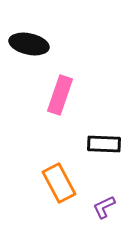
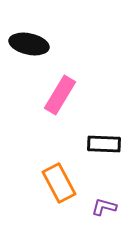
pink rectangle: rotated 12 degrees clockwise
purple L-shape: rotated 40 degrees clockwise
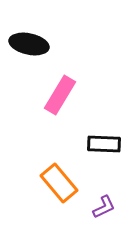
orange rectangle: rotated 12 degrees counterclockwise
purple L-shape: rotated 140 degrees clockwise
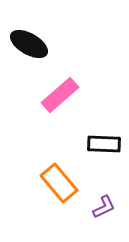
black ellipse: rotated 18 degrees clockwise
pink rectangle: rotated 18 degrees clockwise
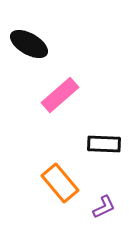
orange rectangle: moved 1 px right
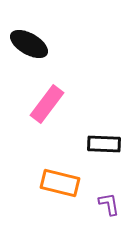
pink rectangle: moved 13 px left, 9 px down; rotated 12 degrees counterclockwise
orange rectangle: rotated 36 degrees counterclockwise
purple L-shape: moved 5 px right, 3 px up; rotated 75 degrees counterclockwise
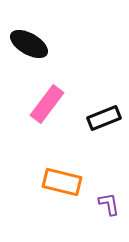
black rectangle: moved 26 px up; rotated 24 degrees counterclockwise
orange rectangle: moved 2 px right, 1 px up
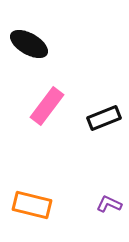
pink rectangle: moved 2 px down
orange rectangle: moved 30 px left, 23 px down
purple L-shape: rotated 55 degrees counterclockwise
